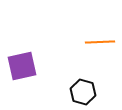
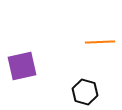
black hexagon: moved 2 px right
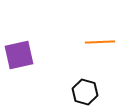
purple square: moved 3 px left, 11 px up
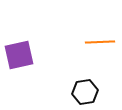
black hexagon: rotated 25 degrees counterclockwise
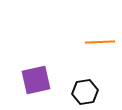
purple square: moved 17 px right, 25 px down
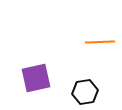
purple square: moved 2 px up
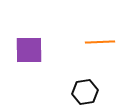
purple square: moved 7 px left, 28 px up; rotated 12 degrees clockwise
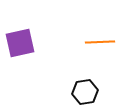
purple square: moved 9 px left, 7 px up; rotated 12 degrees counterclockwise
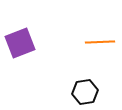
purple square: rotated 8 degrees counterclockwise
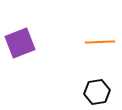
black hexagon: moved 12 px right
